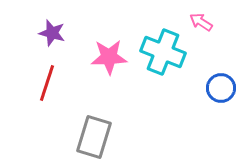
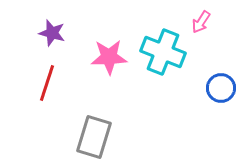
pink arrow: rotated 90 degrees counterclockwise
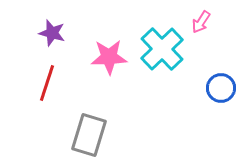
cyan cross: moved 1 px left, 3 px up; rotated 24 degrees clockwise
gray rectangle: moved 5 px left, 2 px up
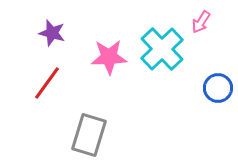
red line: rotated 18 degrees clockwise
blue circle: moved 3 px left
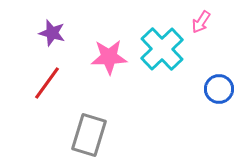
blue circle: moved 1 px right, 1 px down
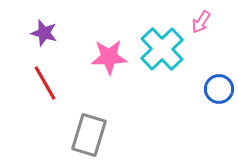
purple star: moved 8 px left
red line: moved 2 px left; rotated 66 degrees counterclockwise
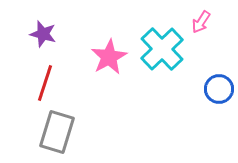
purple star: moved 1 px left, 1 px down
pink star: rotated 27 degrees counterclockwise
red line: rotated 48 degrees clockwise
gray rectangle: moved 32 px left, 3 px up
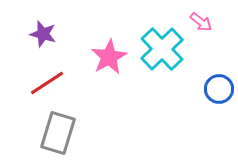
pink arrow: rotated 85 degrees counterclockwise
red line: moved 2 px right; rotated 39 degrees clockwise
gray rectangle: moved 1 px right, 1 px down
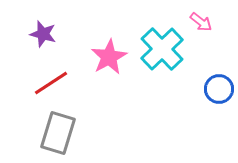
red line: moved 4 px right
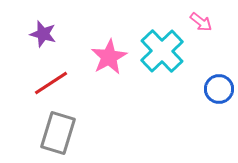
cyan cross: moved 2 px down
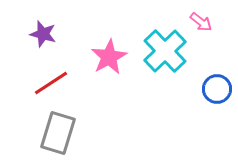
cyan cross: moved 3 px right
blue circle: moved 2 px left
